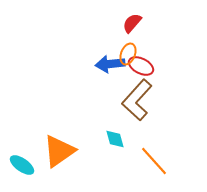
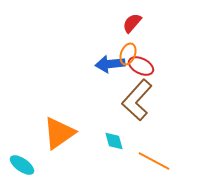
cyan diamond: moved 1 px left, 2 px down
orange triangle: moved 18 px up
orange line: rotated 20 degrees counterclockwise
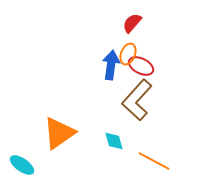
blue arrow: moved 1 px right, 1 px down; rotated 104 degrees clockwise
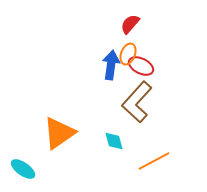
red semicircle: moved 2 px left, 1 px down
brown L-shape: moved 2 px down
orange line: rotated 56 degrees counterclockwise
cyan ellipse: moved 1 px right, 4 px down
